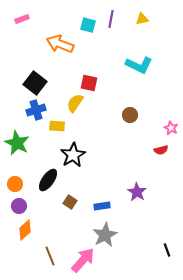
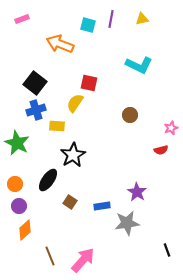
pink star: rotated 24 degrees clockwise
gray star: moved 22 px right, 12 px up; rotated 20 degrees clockwise
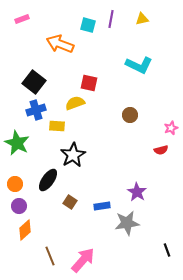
black square: moved 1 px left, 1 px up
yellow semicircle: rotated 36 degrees clockwise
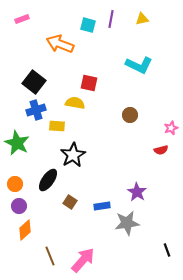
yellow semicircle: rotated 30 degrees clockwise
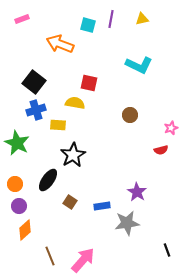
yellow rectangle: moved 1 px right, 1 px up
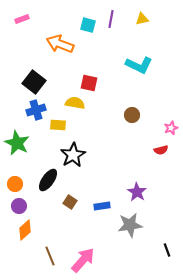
brown circle: moved 2 px right
gray star: moved 3 px right, 2 px down
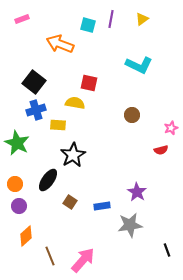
yellow triangle: rotated 24 degrees counterclockwise
orange diamond: moved 1 px right, 6 px down
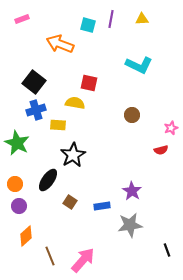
yellow triangle: rotated 32 degrees clockwise
purple star: moved 5 px left, 1 px up
